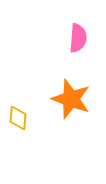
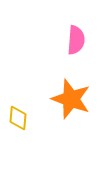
pink semicircle: moved 2 px left, 2 px down
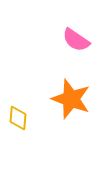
pink semicircle: rotated 120 degrees clockwise
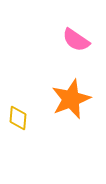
orange star: rotated 30 degrees clockwise
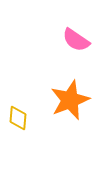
orange star: moved 1 px left, 1 px down
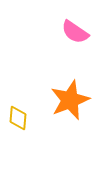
pink semicircle: moved 1 px left, 8 px up
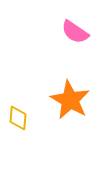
orange star: rotated 21 degrees counterclockwise
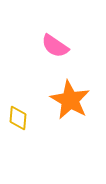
pink semicircle: moved 20 px left, 14 px down
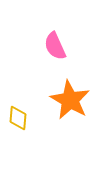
pink semicircle: rotated 32 degrees clockwise
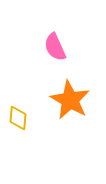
pink semicircle: moved 1 px down
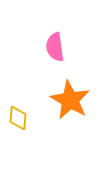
pink semicircle: rotated 16 degrees clockwise
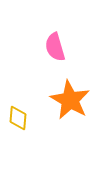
pink semicircle: rotated 8 degrees counterclockwise
